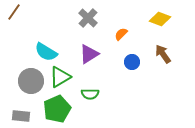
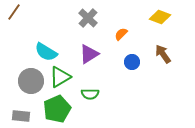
yellow diamond: moved 2 px up
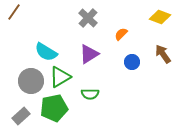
green pentagon: moved 3 px left, 1 px up; rotated 12 degrees clockwise
gray rectangle: rotated 48 degrees counterclockwise
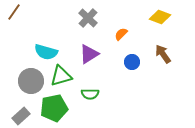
cyan semicircle: rotated 15 degrees counterclockwise
green triangle: moved 1 px right, 1 px up; rotated 15 degrees clockwise
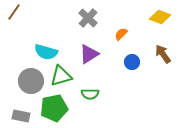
gray rectangle: rotated 54 degrees clockwise
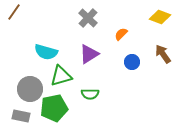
gray circle: moved 1 px left, 8 px down
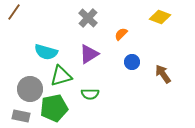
brown arrow: moved 20 px down
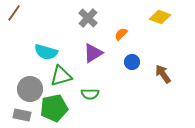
brown line: moved 1 px down
purple triangle: moved 4 px right, 1 px up
gray rectangle: moved 1 px right, 1 px up
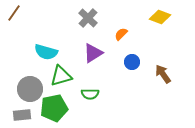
gray rectangle: rotated 18 degrees counterclockwise
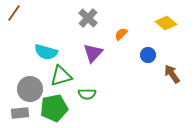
yellow diamond: moved 6 px right, 6 px down; rotated 20 degrees clockwise
purple triangle: rotated 15 degrees counterclockwise
blue circle: moved 16 px right, 7 px up
brown arrow: moved 9 px right
green semicircle: moved 3 px left
gray rectangle: moved 2 px left, 2 px up
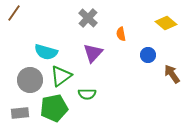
orange semicircle: rotated 56 degrees counterclockwise
green triangle: rotated 20 degrees counterclockwise
gray circle: moved 9 px up
